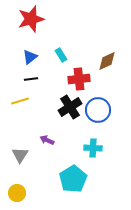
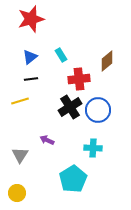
brown diamond: rotated 15 degrees counterclockwise
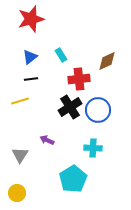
brown diamond: rotated 15 degrees clockwise
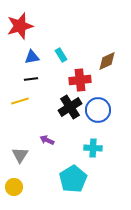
red star: moved 11 px left, 7 px down
blue triangle: moved 2 px right; rotated 28 degrees clockwise
red cross: moved 1 px right, 1 px down
yellow circle: moved 3 px left, 6 px up
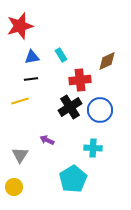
blue circle: moved 2 px right
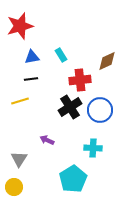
gray triangle: moved 1 px left, 4 px down
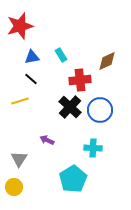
black line: rotated 48 degrees clockwise
black cross: rotated 15 degrees counterclockwise
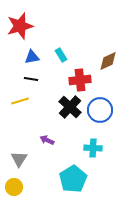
brown diamond: moved 1 px right
black line: rotated 32 degrees counterclockwise
